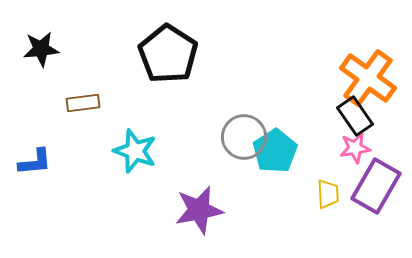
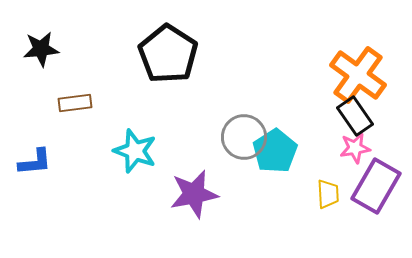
orange cross: moved 10 px left, 3 px up
brown rectangle: moved 8 px left
purple star: moved 5 px left, 16 px up
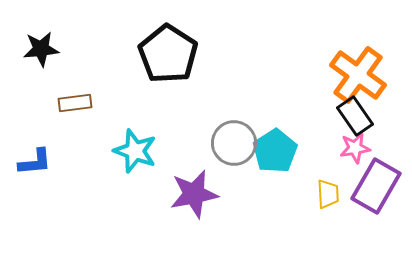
gray circle: moved 10 px left, 6 px down
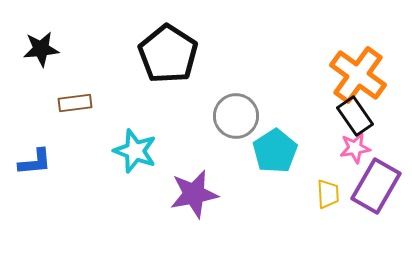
gray circle: moved 2 px right, 27 px up
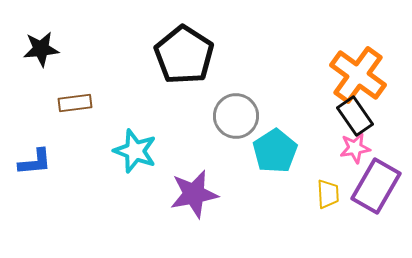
black pentagon: moved 16 px right, 1 px down
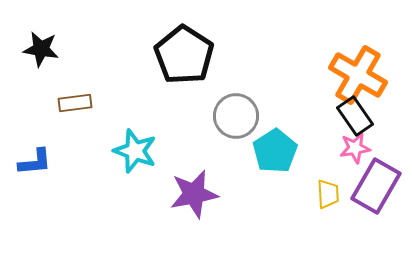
black star: rotated 15 degrees clockwise
orange cross: rotated 6 degrees counterclockwise
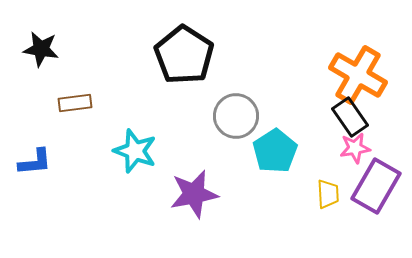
black rectangle: moved 5 px left, 1 px down
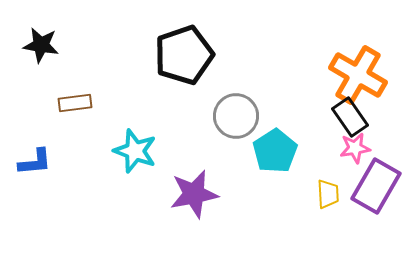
black star: moved 4 px up
black pentagon: rotated 20 degrees clockwise
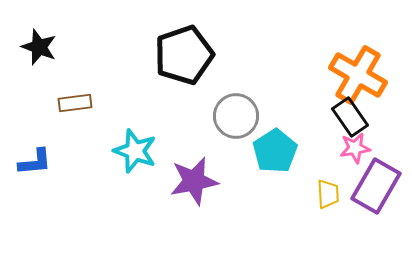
black star: moved 2 px left, 2 px down; rotated 12 degrees clockwise
purple star: moved 13 px up
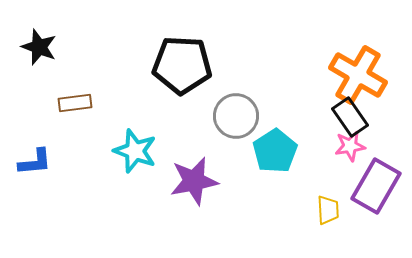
black pentagon: moved 2 px left, 10 px down; rotated 22 degrees clockwise
pink star: moved 5 px left, 2 px up
yellow trapezoid: moved 16 px down
